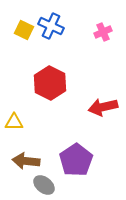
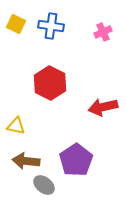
blue cross: rotated 15 degrees counterclockwise
yellow square: moved 8 px left, 6 px up
yellow triangle: moved 2 px right, 4 px down; rotated 12 degrees clockwise
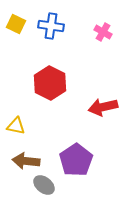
pink cross: rotated 36 degrees counterclockwise
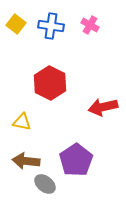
yellow square: rotated 12 degrees clockwise
pink cross: moved 13 px left, 7 px up
yellow triangle: moved 6 px right, 4 px up
gray ellipse: moved 1 px right, 1 px up
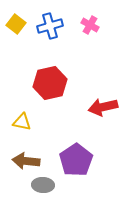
blue cross: moved 1 px left; rotated 25 degrees counterclockwise
red hexagon: rotated 20 degrees clockwise
gray ellipse: moved 2 px left, 1 px down; rotated 35 degrees counterclockwise
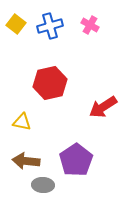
red arrow: rotated 20 degrees counterclockwise
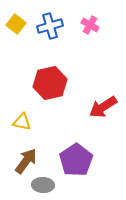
brown arrow: rotated 120 degrees clockwise
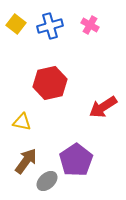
gray ellipse: moved 4 px right, 4 px up; rotated 45 degrees counterclockwise
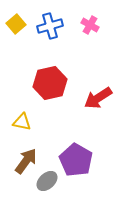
yellow square: rotated 12 degrees clockwise
red arrow: moved 5 px left, 9 px up
purple pentagon: rotated 8 degrees counterclockwise
